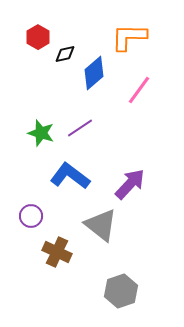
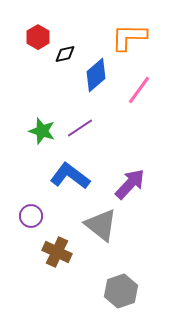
blue diamond: moved 2 px right, 2 px down
green star: moved 1 px right, 2 px up
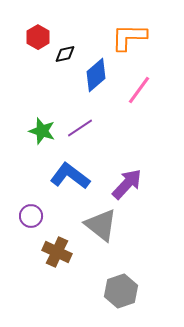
purple arrow: moved 3 px left
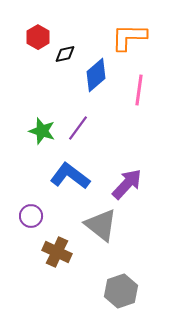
pink line: rotated 28 degrees counterclockwise
purple line: moved 2 px left; rotated 20 degrees counterclockwise
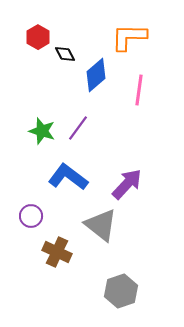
black diamond: rotated 75 degrees clockwise
blue L-shape: moved 2 px left, 1 px down
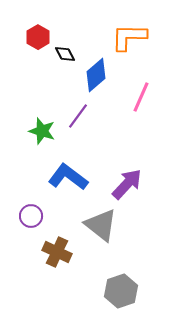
pink line: moved 2 px right, 7 px down; rotated 16 degrees clockwise
purple line: moved 12 px up
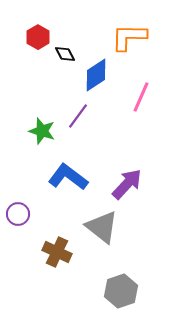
blue diamond: rotated 8 degrees clockwise
purple circle: moved 13 px left, 2 px up
gray triangle: moved 1 px right, 2 px down
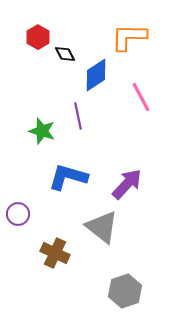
pink line: rotated 52 degrees counterclockwise
purple line: rotated 48 degrees counterclockwise
blue L-shape: rotated 21 degrees counterclockwise
brown cross: moved 2 px left, 1 px down
gray hexagon: moved 4 px right
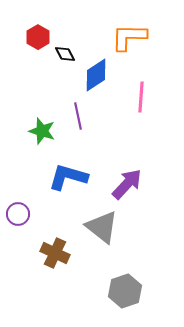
pink line: rotated 32 degrees clockwise
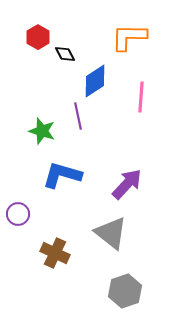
blue diamond: moved 1 px left, 6 px down
blue L-shape: moved 6 px left, 2 px up
gray triangle: moved 9 px right, 6 px down
